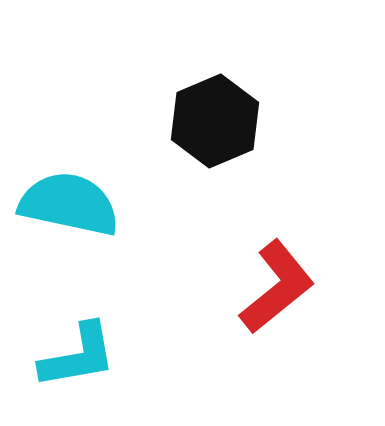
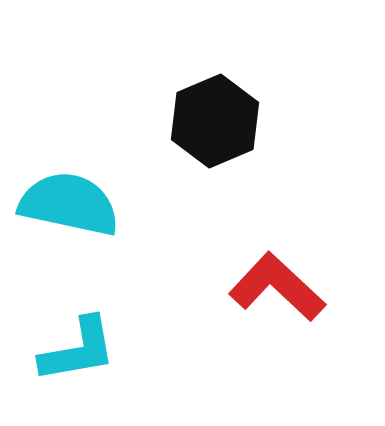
red L-shape: rotated 98 degrees counterclockwise
cyan L-shape: moved 6 px up
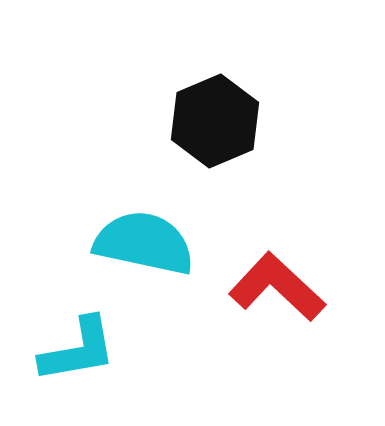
cyan semicircle: moved 75 px right, 39 px down
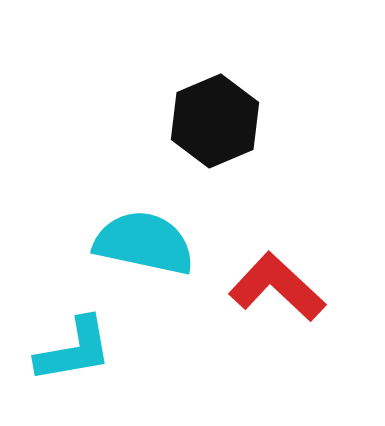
cyan L-shape: moved 4 px left
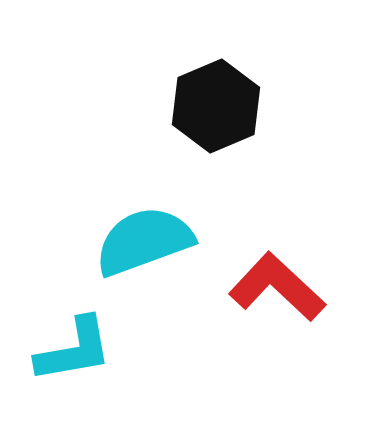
black hexagon: moved 1 px right, 15 px up
cyan semicircle: moved 2 px up; rotated 32 degrees counterclockwise
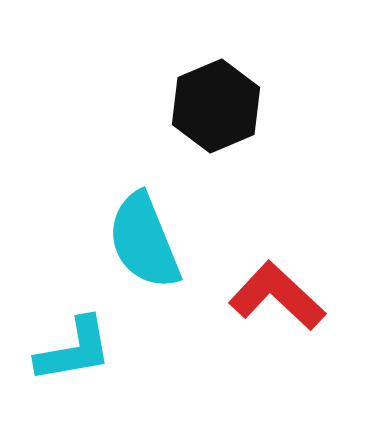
cyan semicircle: rotated 92 degrees counterclockwise
red L-shape: moved 9 px down
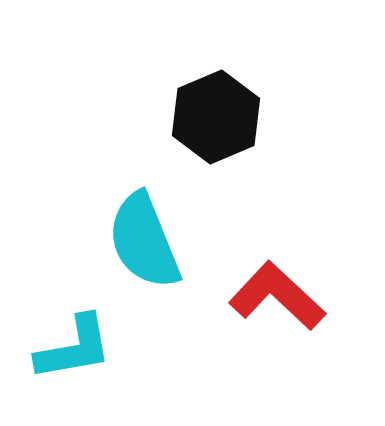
black hexagon: moved 11 px down
cyan L-shape: moved 2 px up
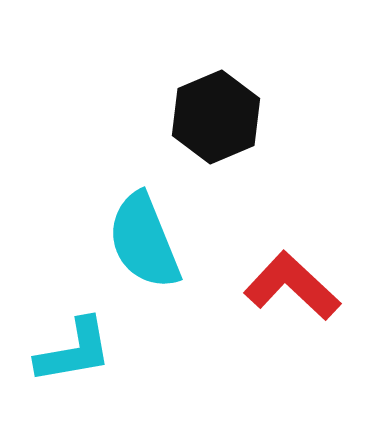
red L-shape: moved 15 px right, 10 px up
cyan L-shape: moved 3 px down
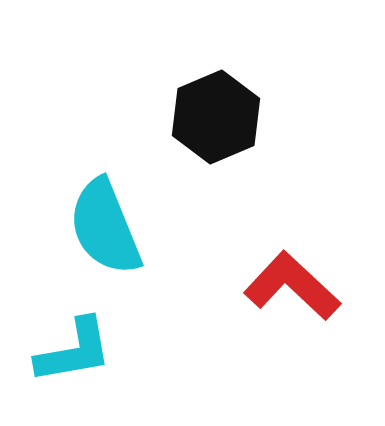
cyan semicircle: moved 39 px left, 14 px up
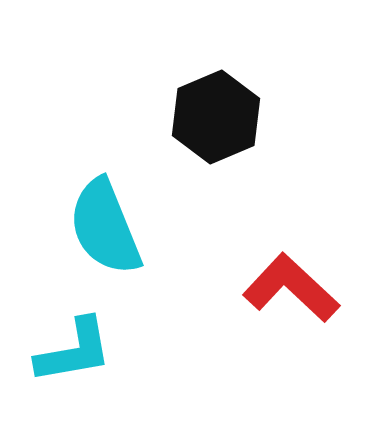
red L-shape: moved 1 px left, 2 px down
